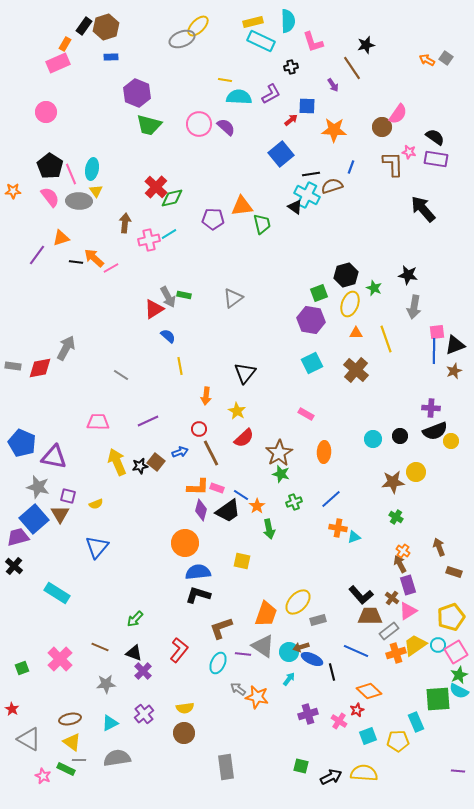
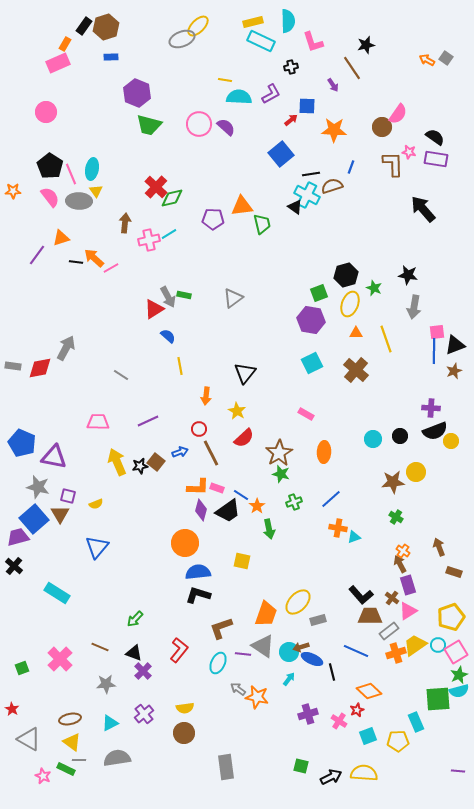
cyan semicircle at (459, 691): rotated 42 degrees counterclockwise
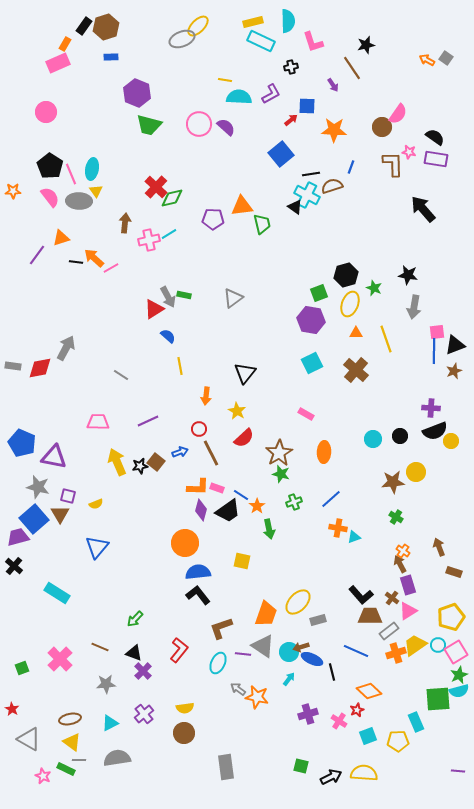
black L-shape at (198, 595): rotated 35 degrees clockwise
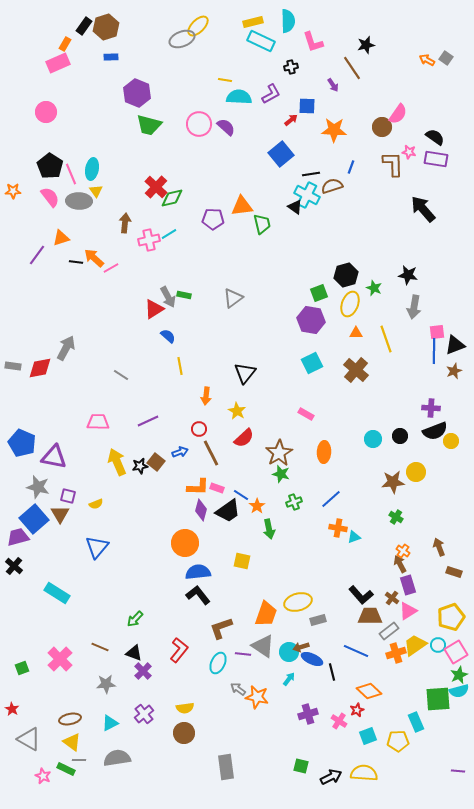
yellow ellipse at (298, 602): rotated 32 degrees clockwise
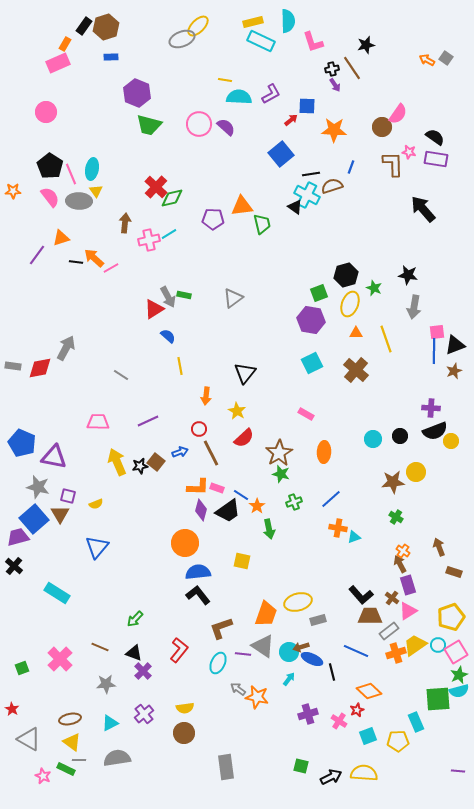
black cross at (291, 67): moved 41 px right, 2 px down
purple arrow at (333, 85): moved 2 px right
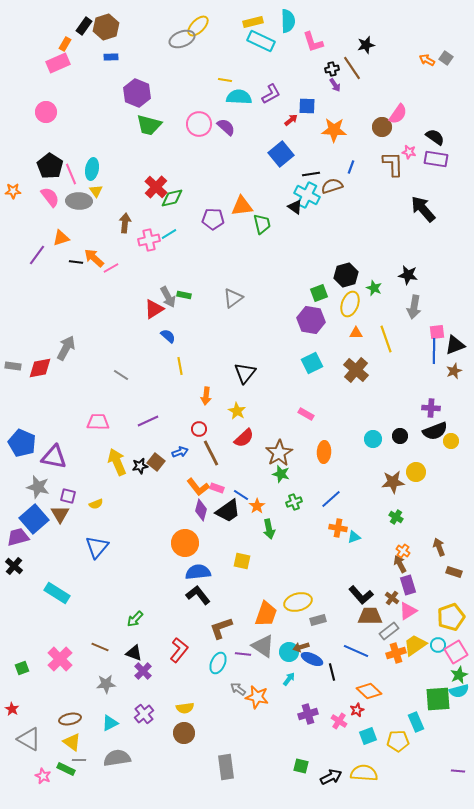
orange L-shape at (198, 487): rotated 50 degrees clockwise
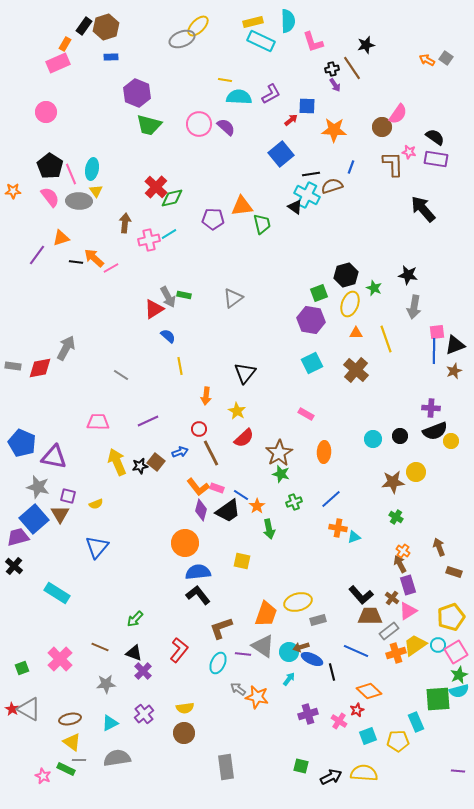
gray triangle at (29, 739): moved 30 px up
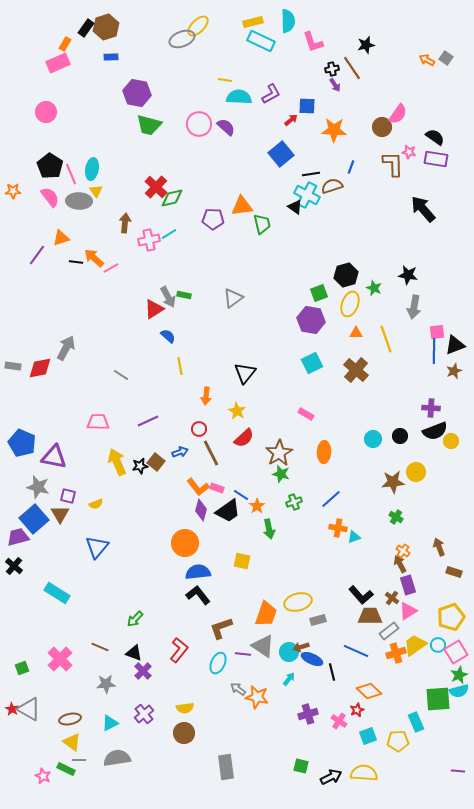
black rectangle at (84, 26): moved 2 px right, 2 px down
purple hexagon at (137, 93): rotated 12 degrees counterclockwise
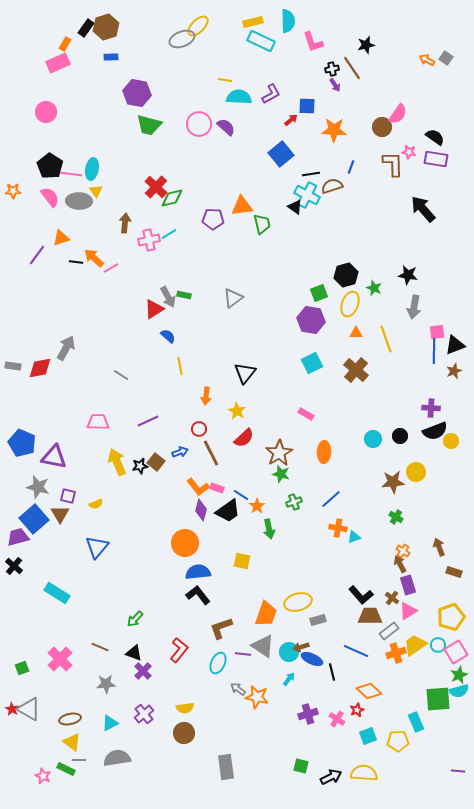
pink line at (71, 174): rotated 60 degrees counterclockwise
pink cross at (339, 721): moved 2 px left, 2 px up
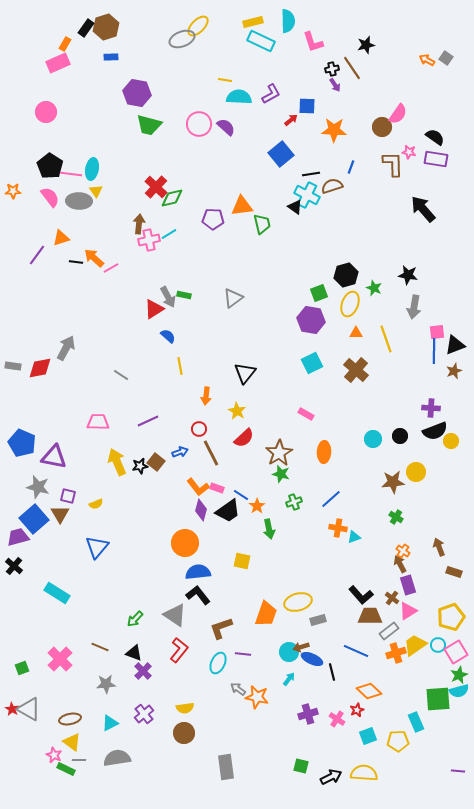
brown arrow at (125, 223): moved 14 px right, 1 px down
gray triangle at (263, 646): moved 88 px left, 31 px up
pink star at (43, 776): moved 11 px right, 21 px up
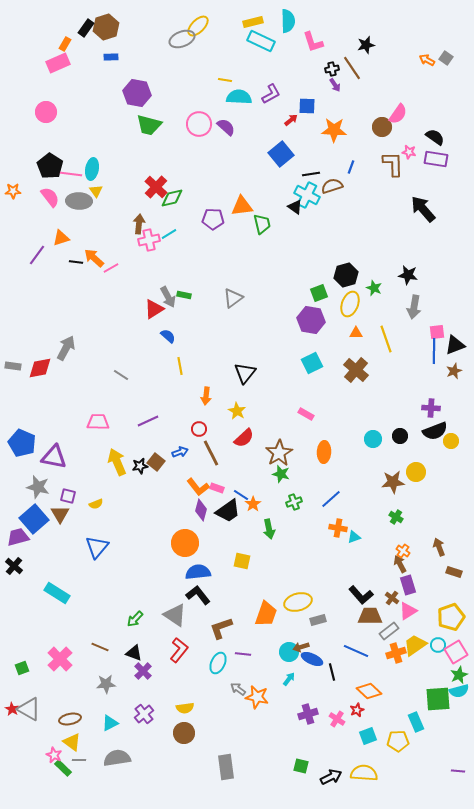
orange star at (257, 506): moved 4 px left, 2 px up
green rectangle at (66, 769): moved 3 px left, 1 px up; rotated 18 degrees clockwise
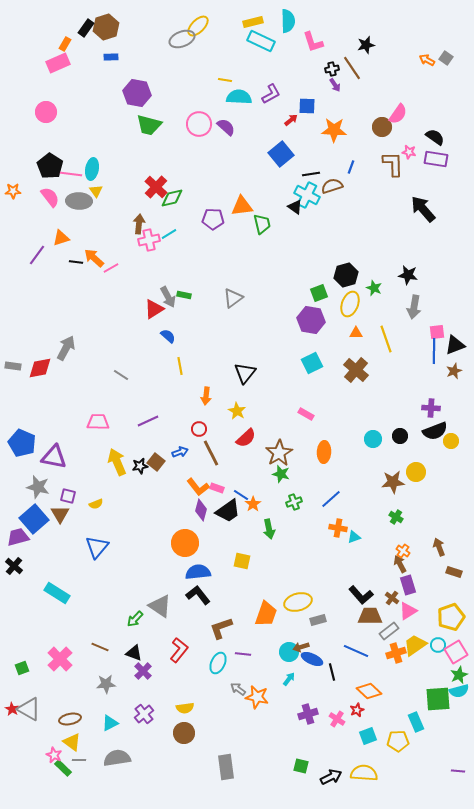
red semicircle at (244, 438): moved 2 px right
gray triangle at (175, 615): moved 15 px left, 9 px up
